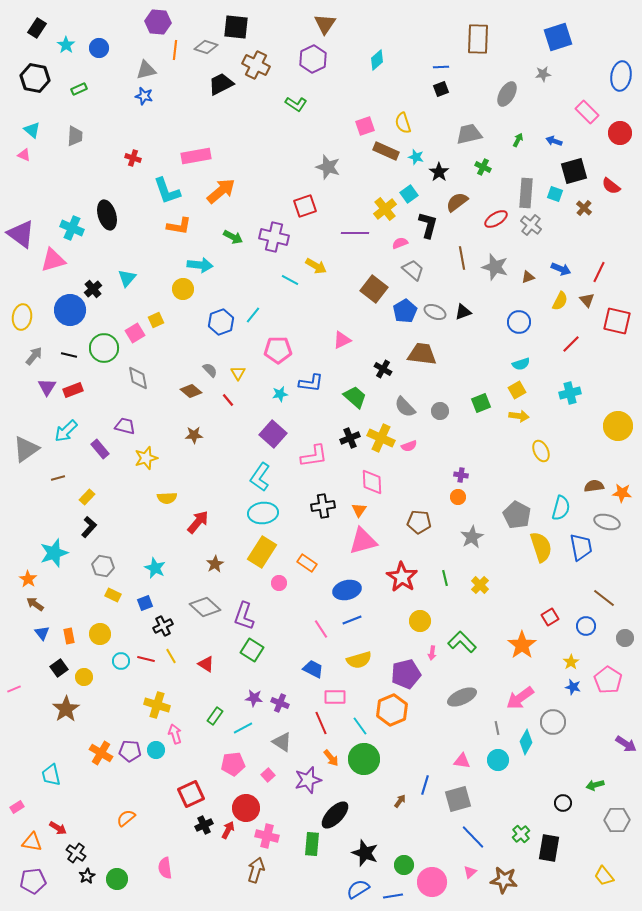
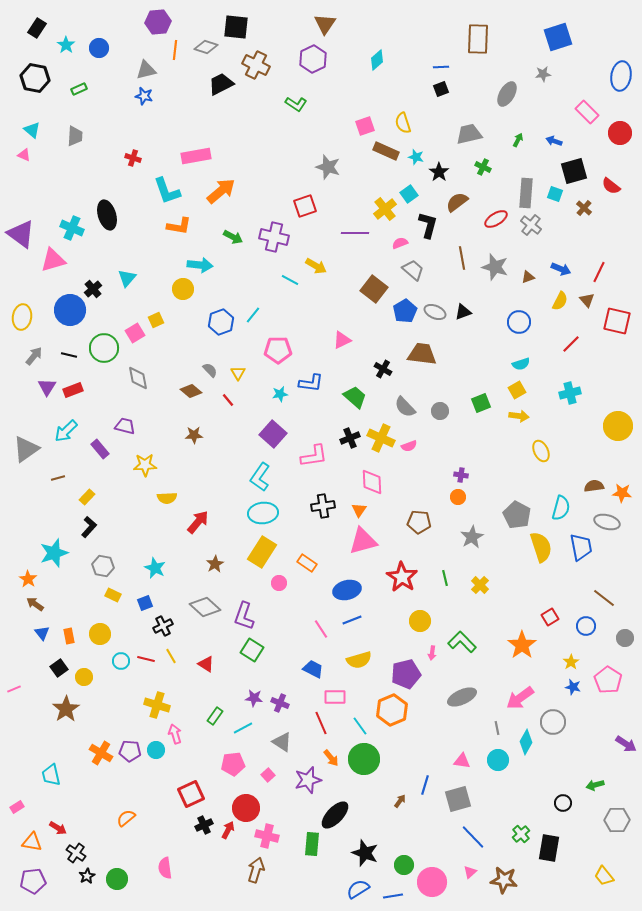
purple hexagon at (158, 22): rotated 10 degrees counterclockwise
yellow star at (146, 458): moved 1 px left, 7 px down; rotated 15 degrees clockwise
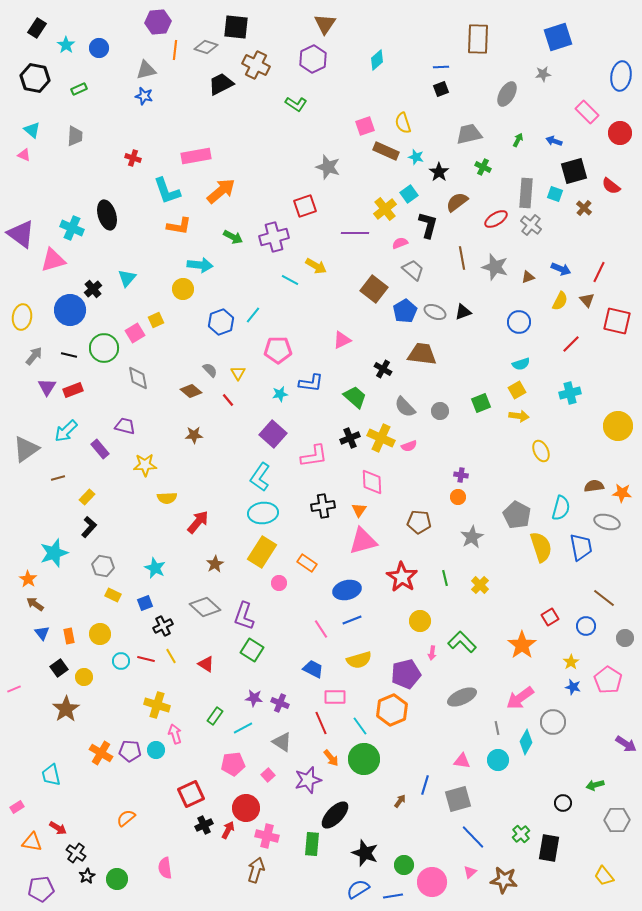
purple cross at (274, 237): rotated 28 degrees counterclockwise
purple pentagon at (33, 881): moved 8 px right, 8 px down
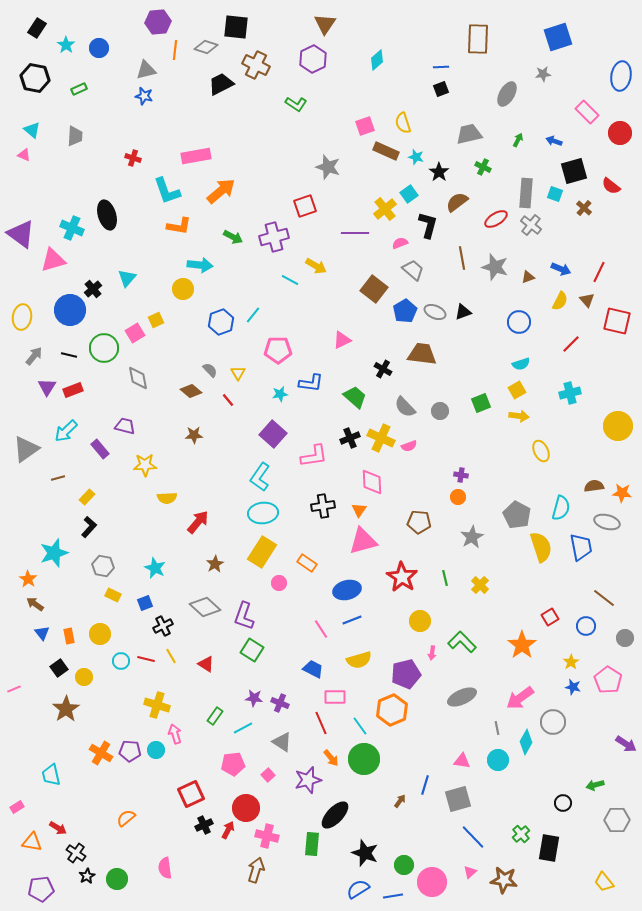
yellow trapezoid at (604, 876): moved 6 px down
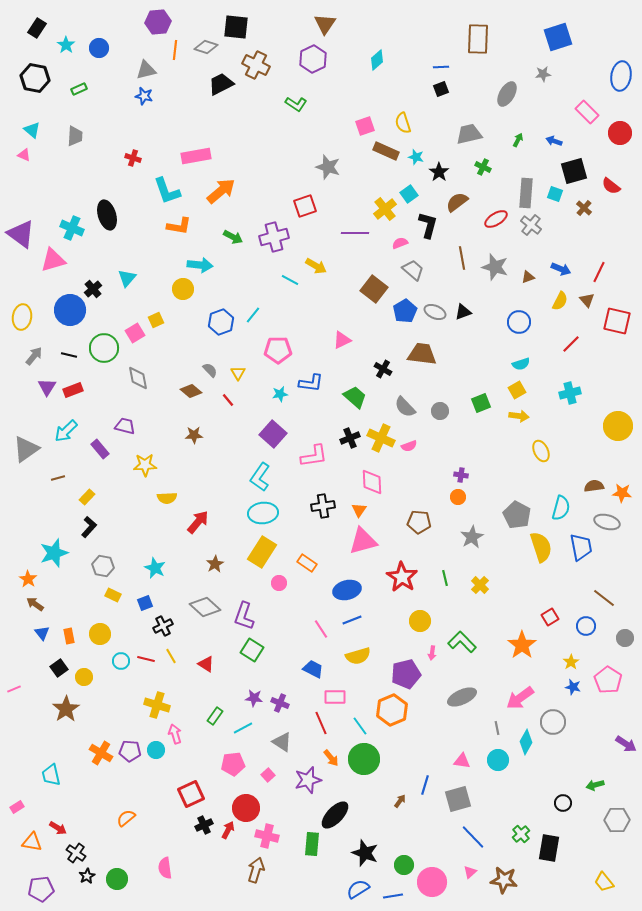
yellow semicircle at (359, 660): moved 1 px left, 4 px up
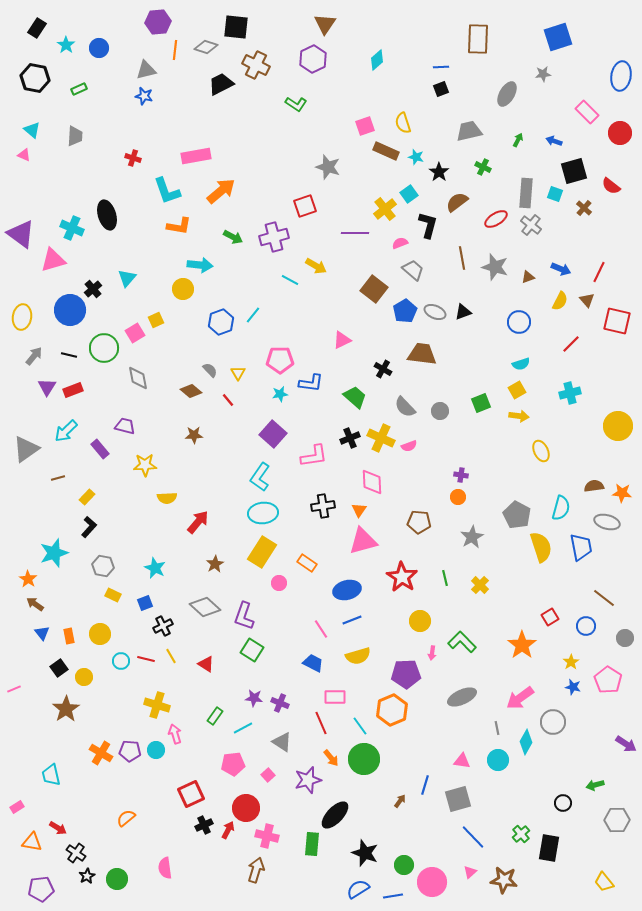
gray trapezoid at (469, 134): moved 3 px up
pink pentagon at (278, 350): moved 2 px right, 10 px down
blue trapezoid at (313, 669): moved 6 px up
purple pentagon at (406, 674): rotated 12 degrees clockwise
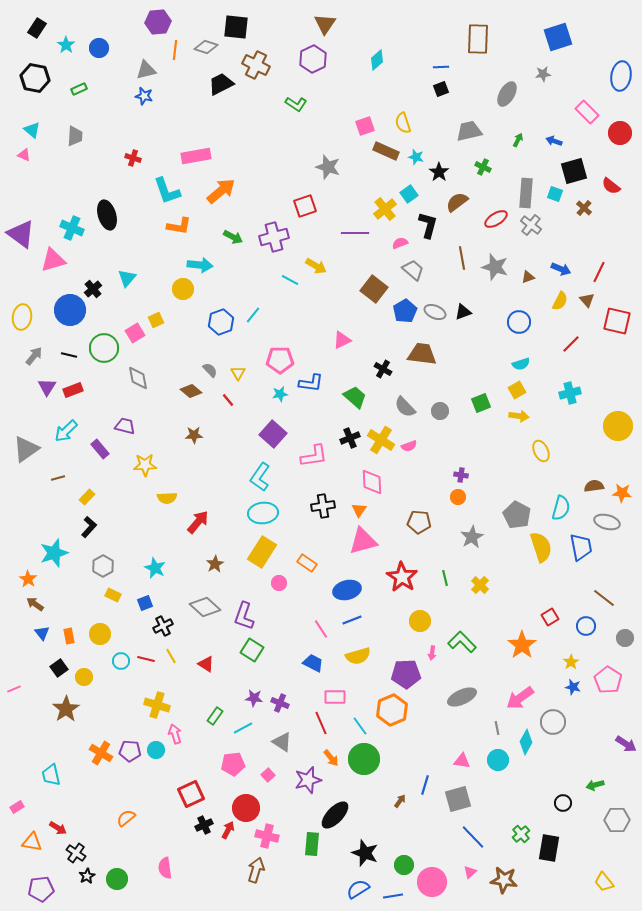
yellow cross at (381, 438): moved 2 px down; rotated 8 degrees clockwise
gray hexagon at (103, 566): rotated 20 degrees clockwise
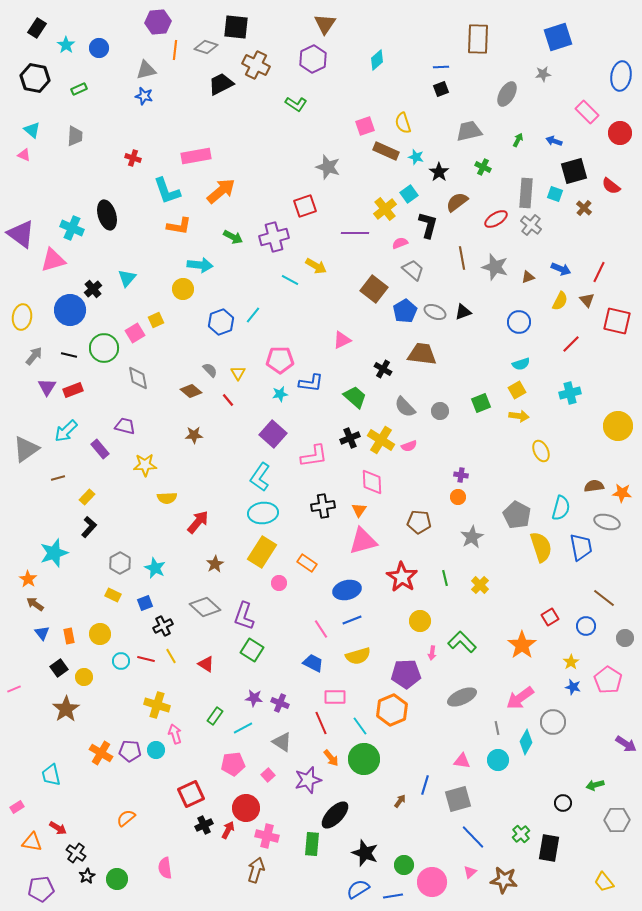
gray hexagon at (103, 566): moved 17 px right, 3 px up
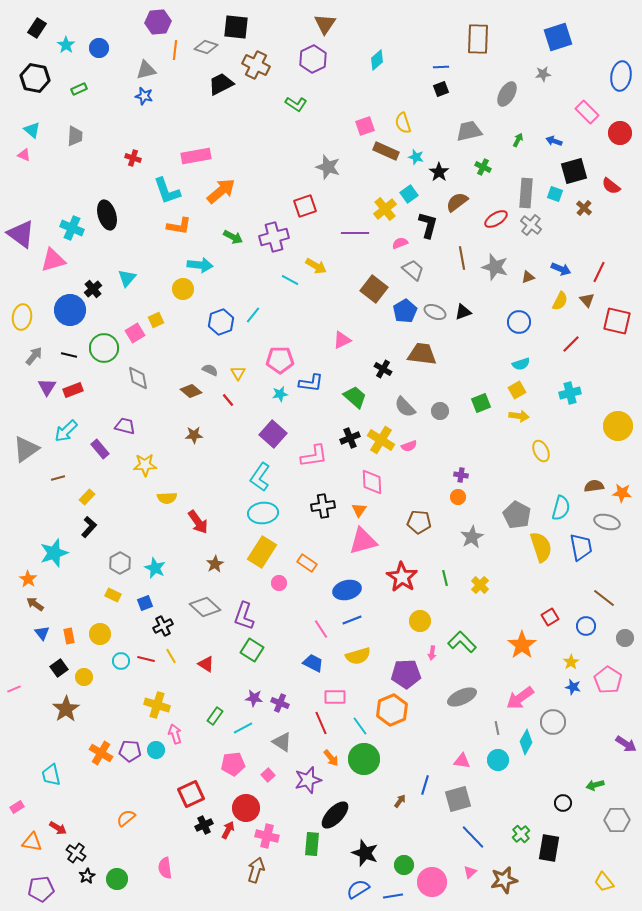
gray semicircle at (210, 370): rotated 21 degrees counterclockwise
red arrow at (198, 522): rotated 105 degrees clockwise
brown star at (504, 880): rotated 20 degrees counterclockwise
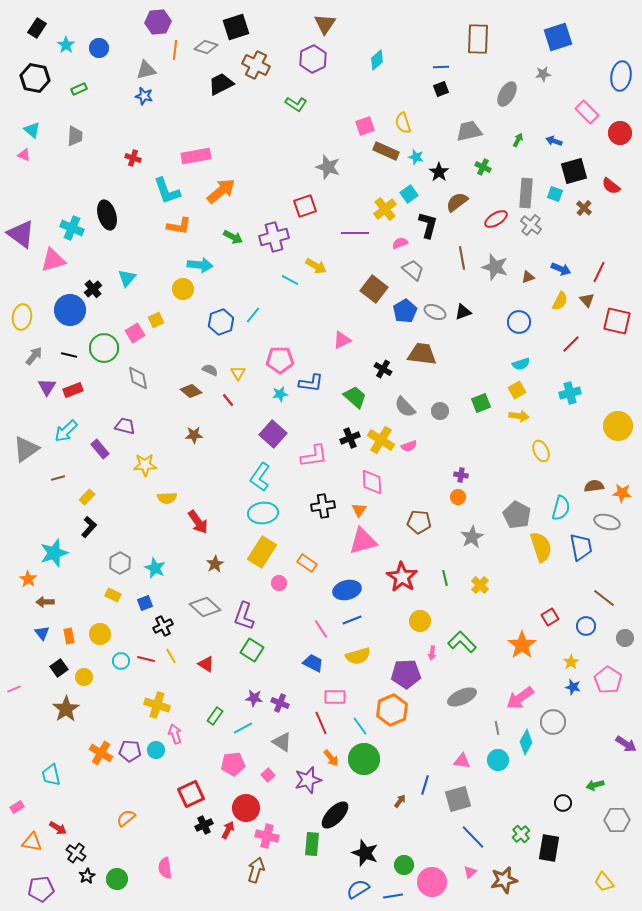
black square at (236, 27): rotated 24 degrees counterclockwise
brown arrow at (35, 604): moved 10 px right, 2 px up; rotated 36 degrees counterclockwise
